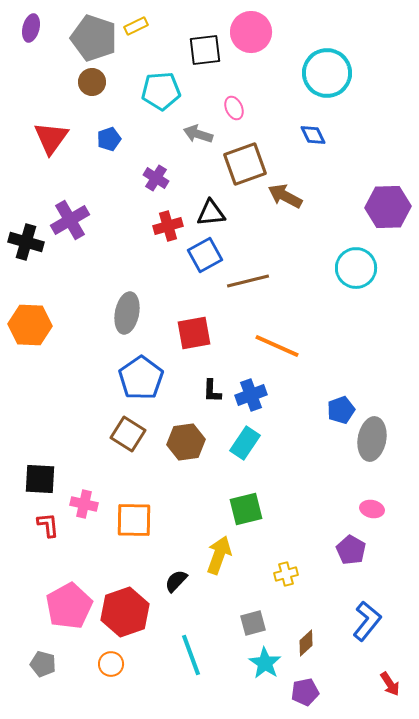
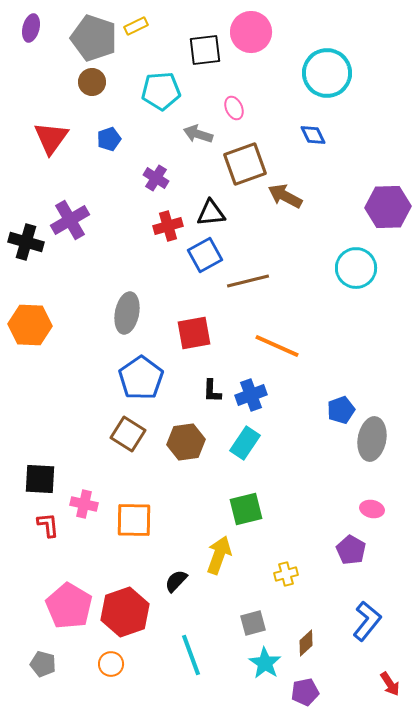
pink pentagon at (69, 606): rotated 12 degrees counterclockwise
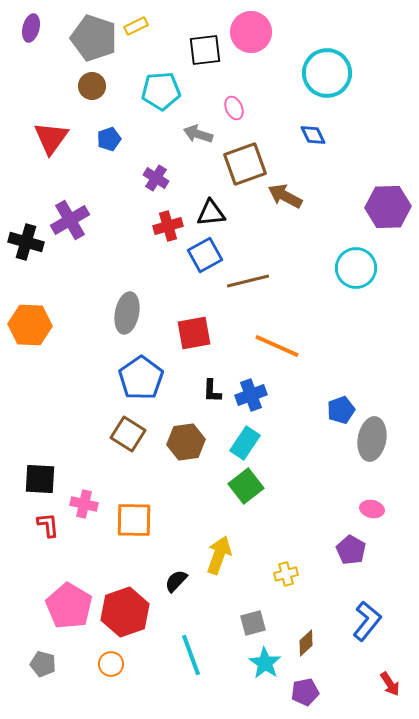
brown circle at (92, 82): moved 4 px down
green square at (246, 509): moved 23 px up; rotated 24 degrees counterclockwise
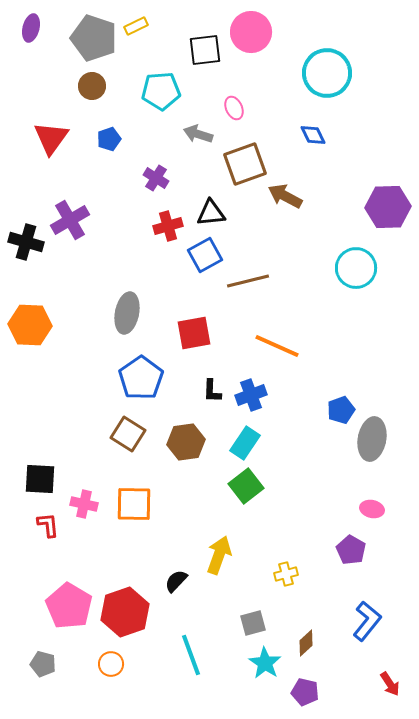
orange square at (134, 520): moved 16 px up
purple pentagon at (305, 692): rotated 24 degrees clockwise
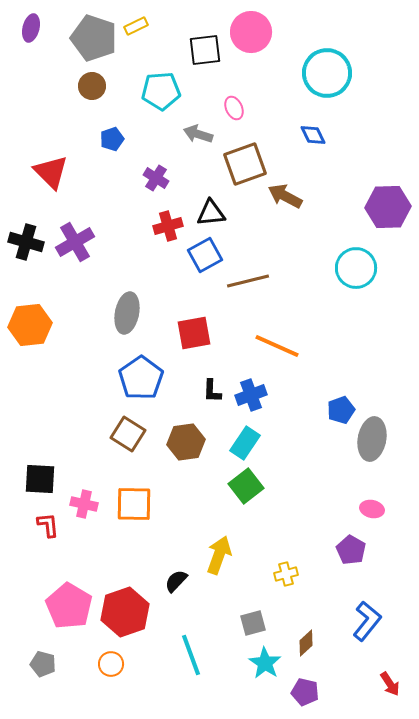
red triangle at (51, 138): moved 34 px down; rotated 21 degrees counterclockwise
blue pentagon at (109, 139): moved 3 px right
purple cross at (70, 220): moved 5 px right, 22 px down
orange hexagon at (30, 325): rotated 9 degrees counterclockwise
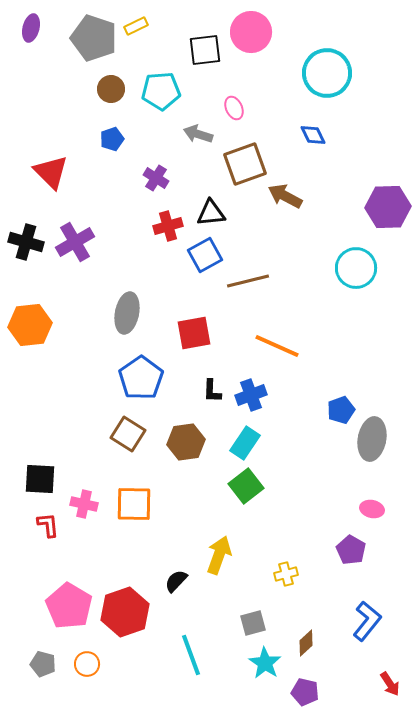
brown circle at (92, 86): moved 19 px right, 3 px down
orange circle at (111, 664): moved 24 px left
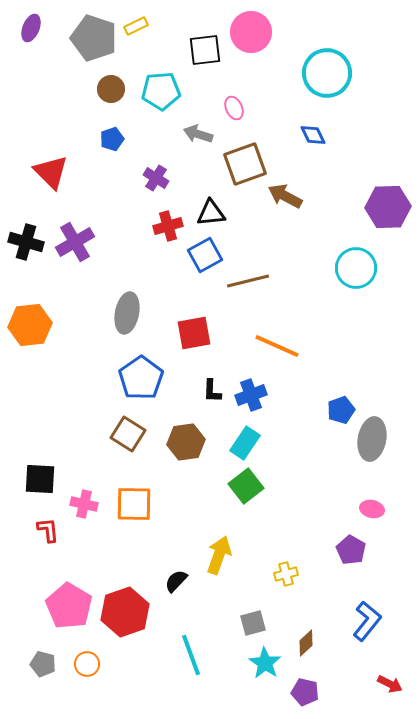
purple ellipse at (31, 28): rotated 8 degrees clockwise
red L-shape at (48, 525): moved 5 px down
red arrow at (390, 684): rotated 30 degrees counterclockwise
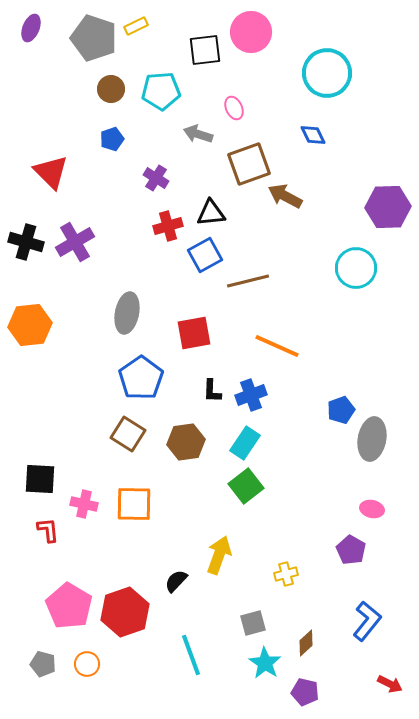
brown square at (245, 164): moved 4 px right
